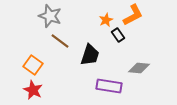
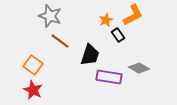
gray diamond: rotated 25 degrees clockwise
purple rectangle: moved 9 px up
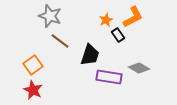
orange L-shape: moved 2 px down
orange square: rotated 18 degrees clockwise
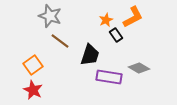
black rectangle: moved 2 px left
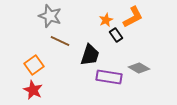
brown line: rotated 12 degrees counterclockwise
orange square: moved 1 px right
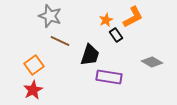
gray diamond: moved 13 px right, 6 px up
red star: rotated 18 degrees clockwise
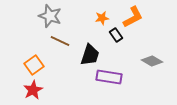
orange star: moved 4 px left, 2 px up; rotated 16 degrees clockwise
gray diamond: moved 1 px up
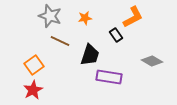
orange star: moved 17 px left
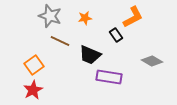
black trapezoid: rotated 95 degrees clockwise
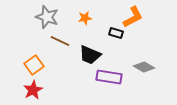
gray star: moved 3 px left, 1 px down
black rectangle: moved 2 px up; rotated 40 degrees counterclockwise
gray diamond: moved 8 px left, 6 px down
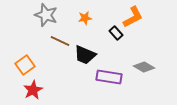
gray star: moved 1 px left, 2 px up
black rectangle: rotated 32 degrees clockwise
black trapezoid: moved 5 px left
orange square: moved 9 px left
